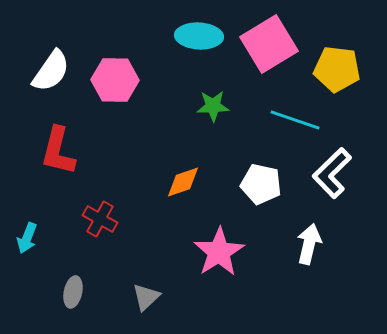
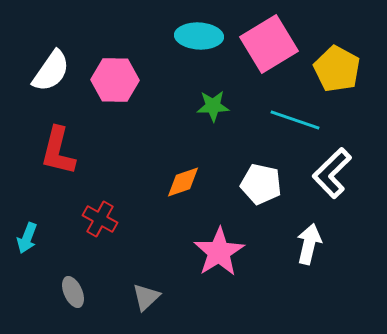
yellow pentagon: rotated 21 degrees clockwise
gray ellipse: rotated 36 degrees counterclockwise
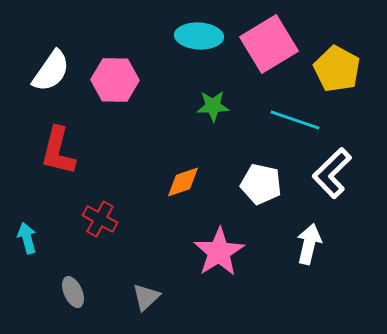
cyan arrow: rotated 144 degrees clockwise
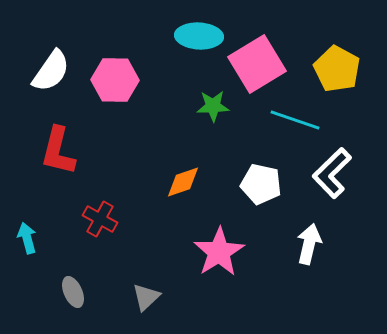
pink square: moved 12 px left, 20 px down
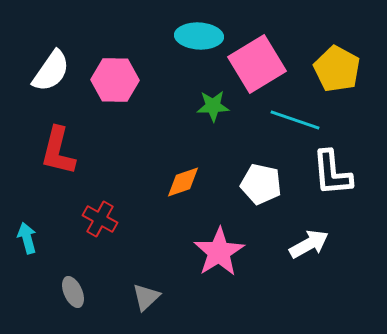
white L-shape: rotated 51 degrees counterclockwise
white arrow: rotated 48 degrees clockwise
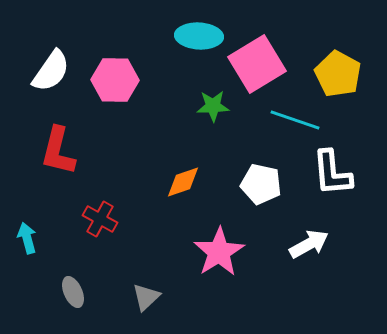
yellow pentagon: moved 1 px right, 5 px down
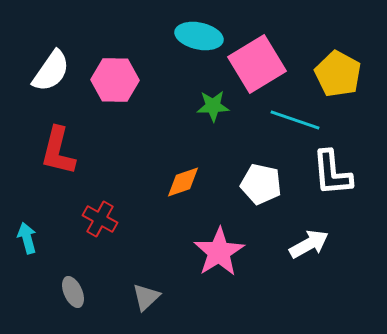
cyan ellipse: rotated 9 degrees clockwise
